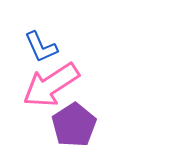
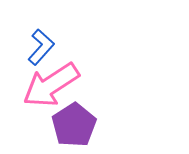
blue L-shape: rotated 114 degrees counterclockwise
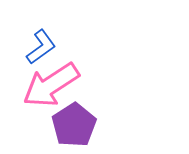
blue L-shape: rotated 12 degrees clockwise
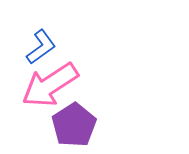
pink arrow: moved 1 px left
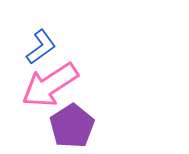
purple pentagon: moved 2 px left, 1 px down
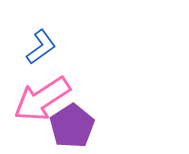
pink arrow: moved 8 px left, 14 px down
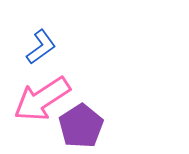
purple pentagon: moved 9 px right
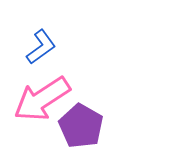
purple pentagon: rotated 9 degrees counterclockwise
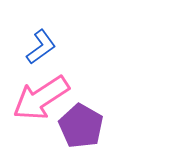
pink arrow: moved 1 px left, 1 px up
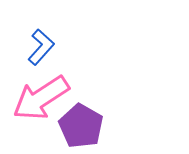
blue L-shape: rotated 12 degrees counterclockwise
